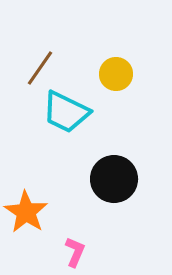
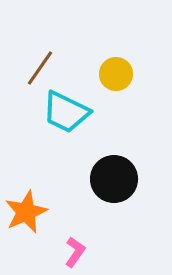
orange star: rotated 15 degrees clockwise
pink L-shape: rotated 12 degrees clockwise
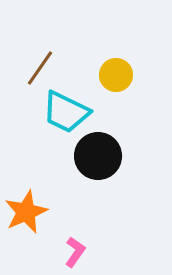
yellow circle: moved 1 px down
black circle: moved 16 px left, 23 px up
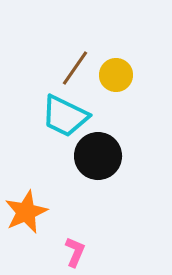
brown line: moved 35 px right
cyan trapezoid: moved 1 px left, 4 px down
pink L-shape: rotated 12 degrees counterclockwise
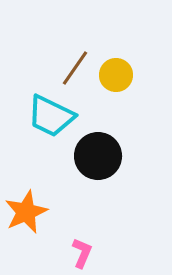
cyan trapezoid: moved 14 px left
pink L-shape: moved 7 px right, 1 px down
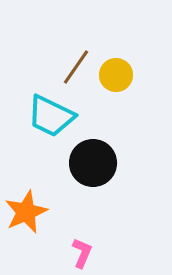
brown line: moved 1 px right, 1 px up
black circle: moved 5 px left, 7 px down
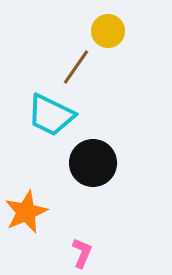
yellow circle: moved 8 px left, 44 px up
cyan trapezoid: moved 1 px up
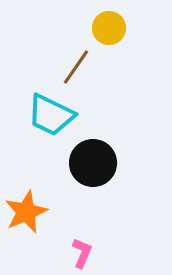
yellow circle: moved 1 px right, 3 px up
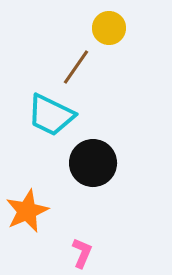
orange star: moved 1 px right, 1 px up
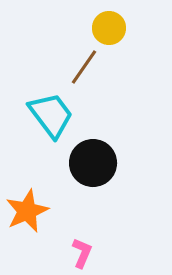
brown line: moved 8 px right
cyan trapezoid: rotated 153 degrees counterclockwise
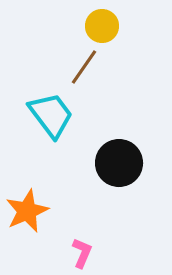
yellow circle: moved 7 px left, 2 px up
black circle: moved 26 px right
